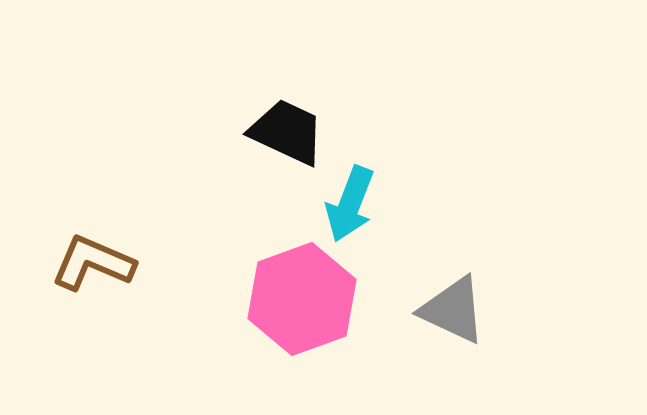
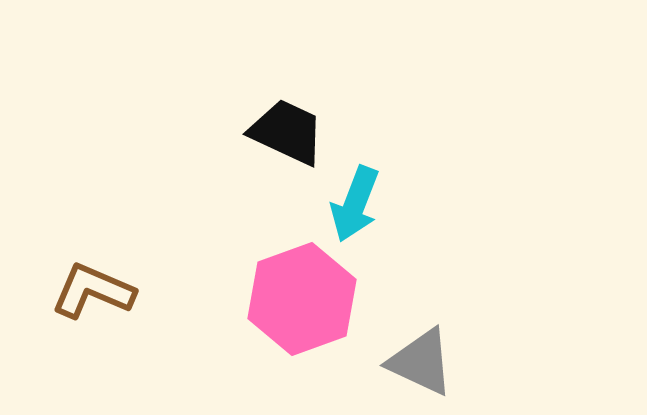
cyan arrow: moved 5 px right
brown L-shape: moved 28 px down
gray triangle: moved 32 px left, 52 px down
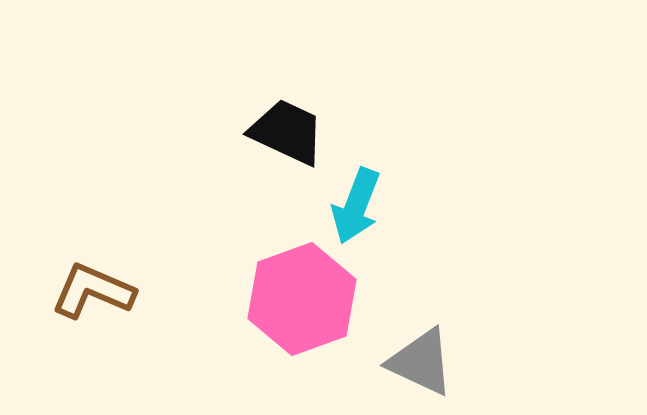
cyan arrow: moved 1 px right, 2 px down
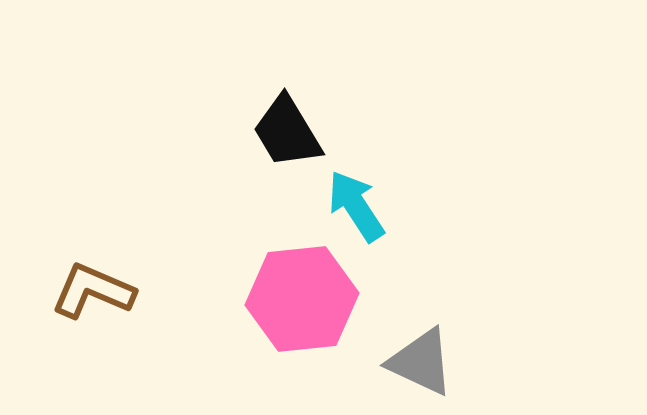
black trapezoid: rotated 146 degrees counterclockwise
cyan arrow: rotated 126 degrees clockwise
pink hexagon: rotated 14 degrees clockwise
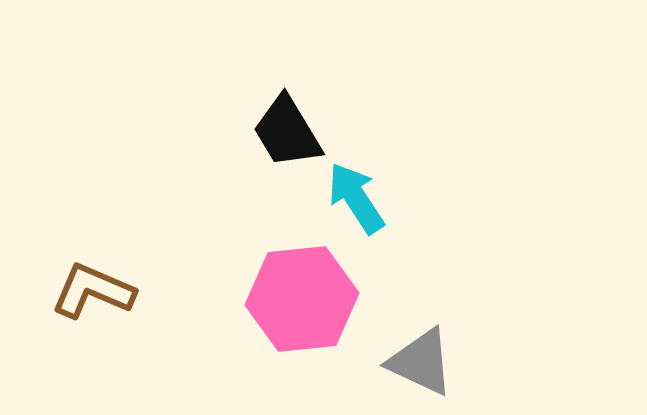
cyan arrow: moved 8 px up
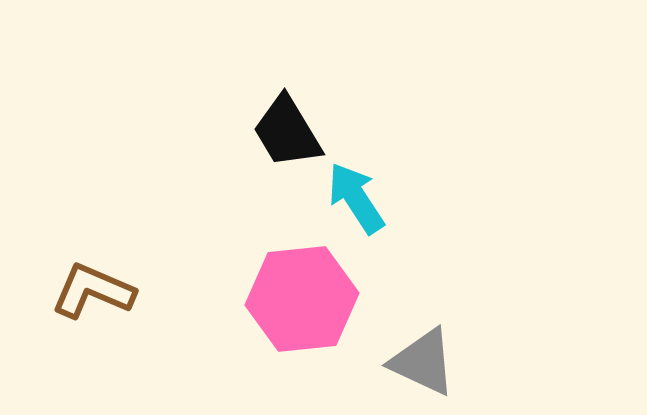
gray triangle: moved 2 px right
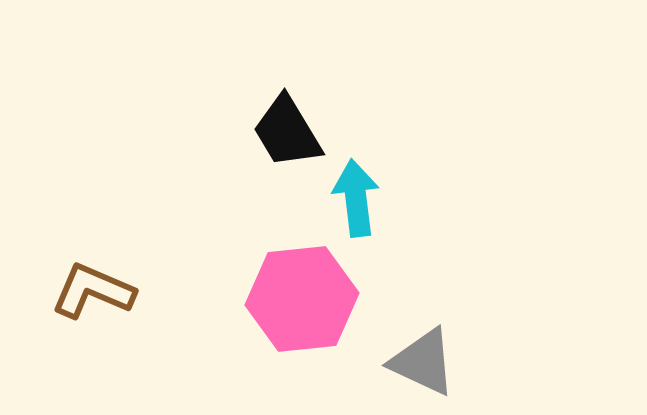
cyan arrow: rotated 26 degrees clockwise
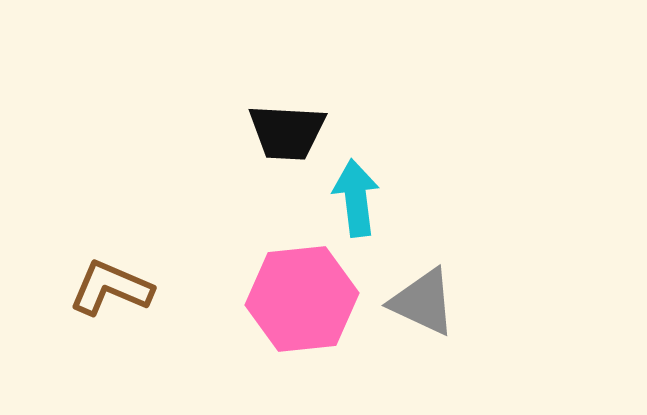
black trapezoid: rotated 56 degrees counterclockwise
brown L-shape: moved 18 px right, 3 px up
gray triangle: moved 60 px up
